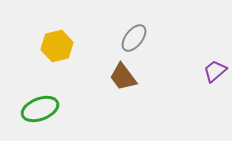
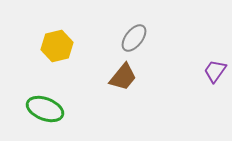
purple trapezoid: rotated 15 degrees counterclockwise
brown trapezoid: rotated 104 degrees counterclockwise
green ellipse: moved 5 px right; rotated 42 degrees clockwise
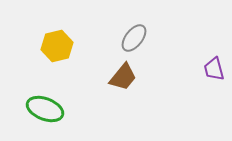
purple trapezoid: moved 1 px left, 2 px up; rotated 50 degrees counterclockwise
